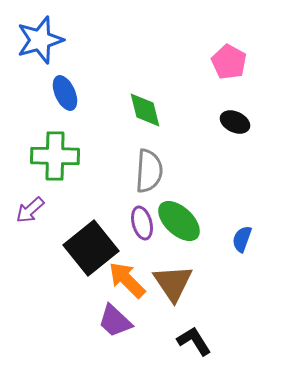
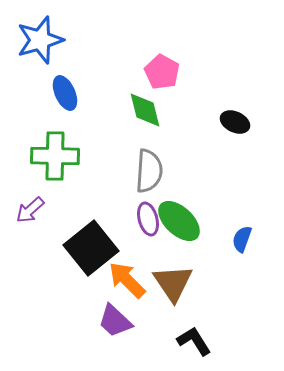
pink pentagon: moved 67 px left, 10 px down
purple ellipse: moved 6 px right, 4 px up
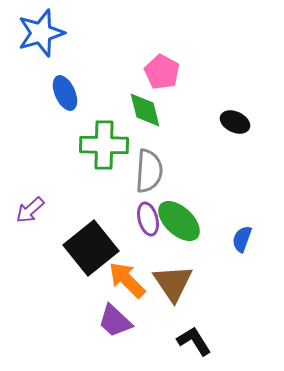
blue star: moved 1 px right, 7 px up
green cross: moved 49 px right, 11 px up
